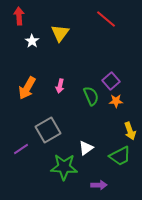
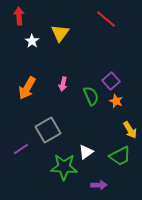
pink arrow: moved 3 px right, 2 px up
orange star: rotated 24 degrees clockwise
yellow arrow: moved 1 px up; rotated 12 degrees counterclockwise
white triangle: moved 4 px down
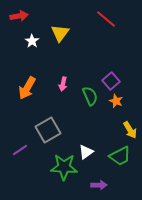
red arrow: rotated 84 degrees clockwise
green semicircle: moved 1 px left
purple line: moved 1 px left, 1 px down
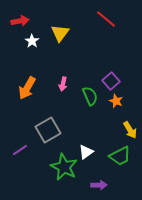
red arrow: moved 1 px right, 5 px down
green star: rotated 24 degrees clockwise
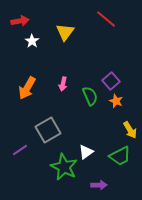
yellow triangle: moved 5 px right, 1 px up
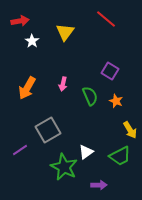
purple square: moved 1 px left, 10 px up; rotated 18 degrees counterclockwise
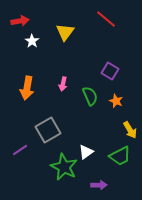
orange arrow: rotated 20 degrees counterclockwise
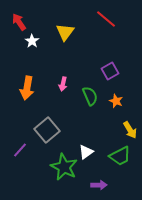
red arrow: moved 1 px left, 1 px down; rotated 114 degrees counterclockwise
purple square: rotated 30 degrees clockwise
gray square: moved 1 px left; rotated 10 degrees counterclockwise
purple line: rotated 14 degrees counterclockwise
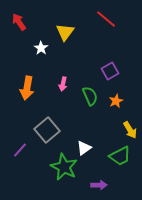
white star: moved 9 px right, 7 px down
orange star: rotated 24 degrees clockwise
white triangle: moved 2 px left, 4 px up
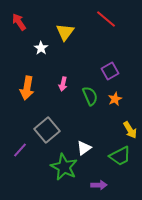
orange star: moved 1 px left, 2 px up
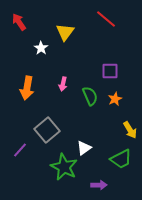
purple square: rotated 30 degrees clockwise
green trapezoid: moved 1 px right, 3 px down
